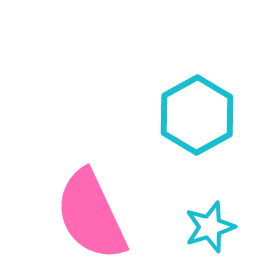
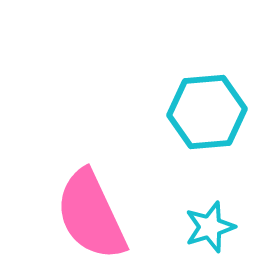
cyan hexagon: moved 10 px right, 3 px up; rotated 24 degrees clockwise
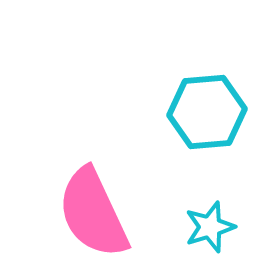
pink semicircle: moved 2 px right, 2 px up
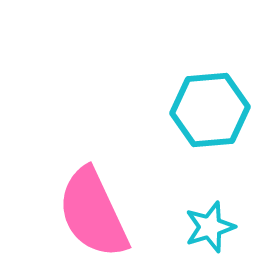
cyan hexagon: moved 3 px right, 2 px up
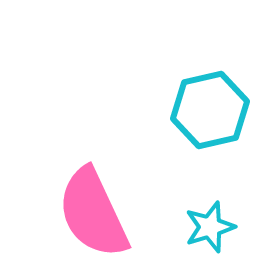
cyan hexagon: rotated 8 degrees counterclockwise
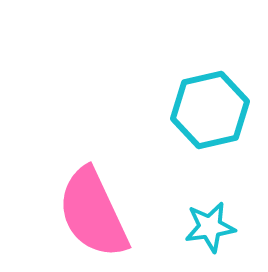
cyan star: rotated 9 degrees clockwise
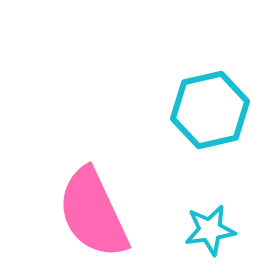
cyan star: moved 3 px down
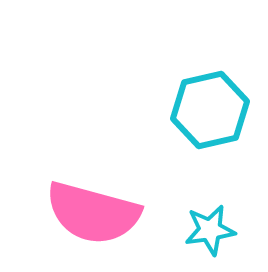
pink semicircle: rotated 50 degrees counterclockwise
